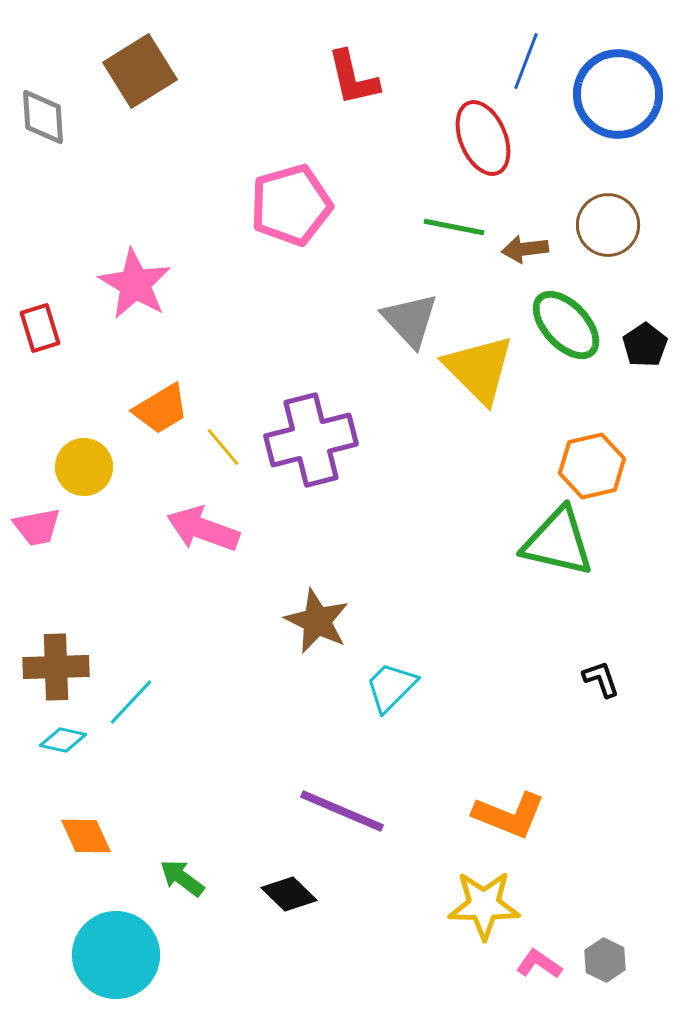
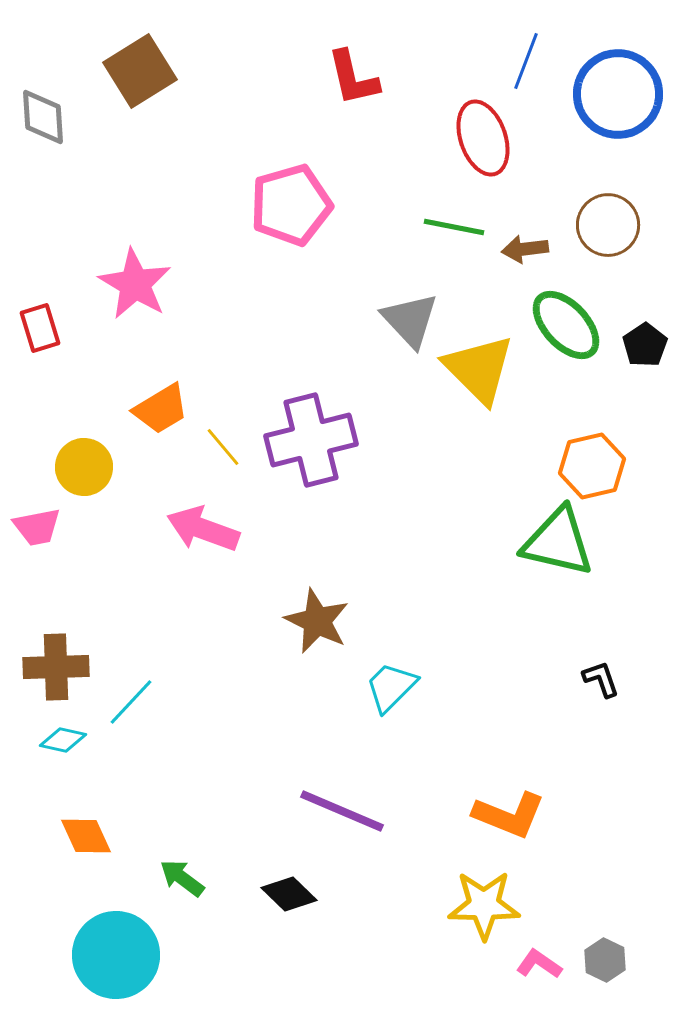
red ellipse: rotated 4 degrees clockwise
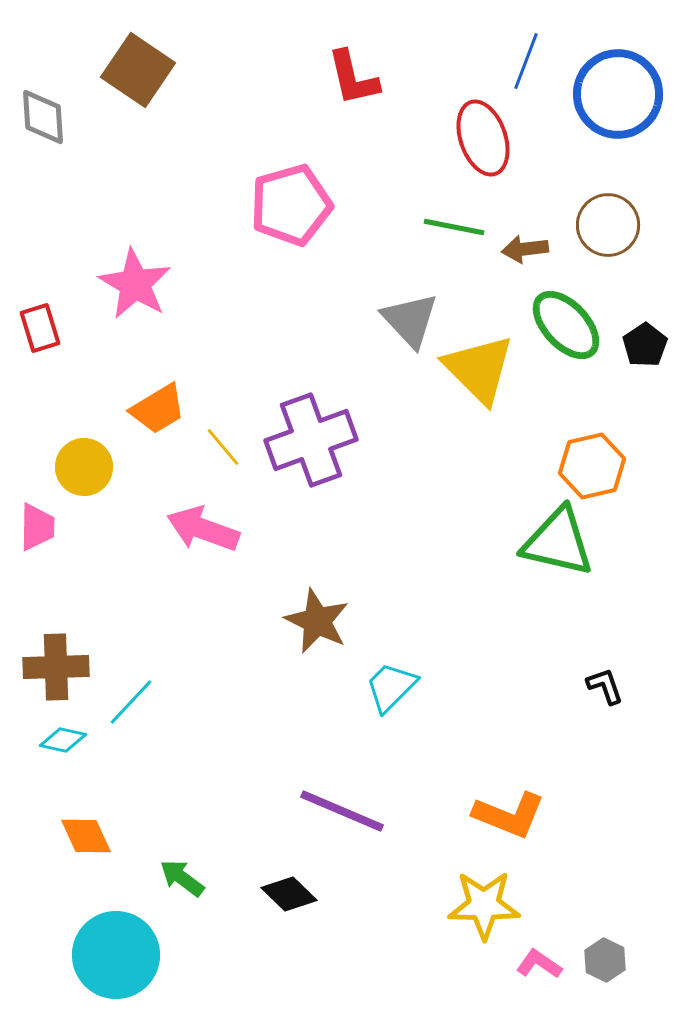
brown square: moved 2 px left, 1 px up; rotated 24 degrees counterclockwise
orange trapezoid: moved 3 px left
purple cross: rotated 6 degrees counterclockwise
pink trapezoid: rotated 78 degrees counterclockwise
black L-shape: moved 4 px right, 7 px down
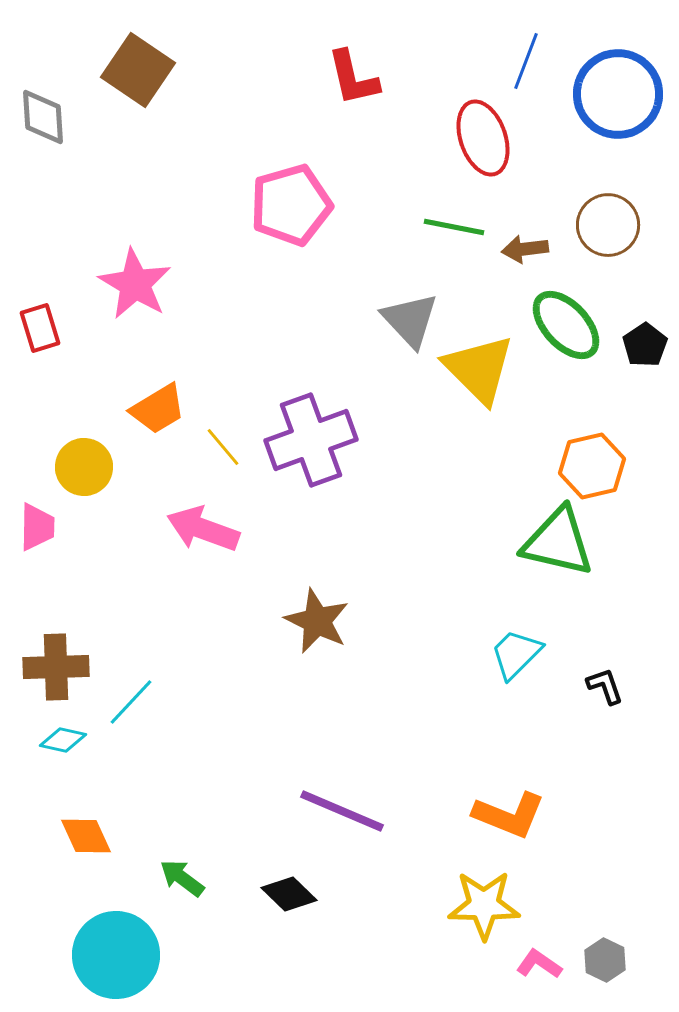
cyan trapezoid: moved 125 px right, 33 px up
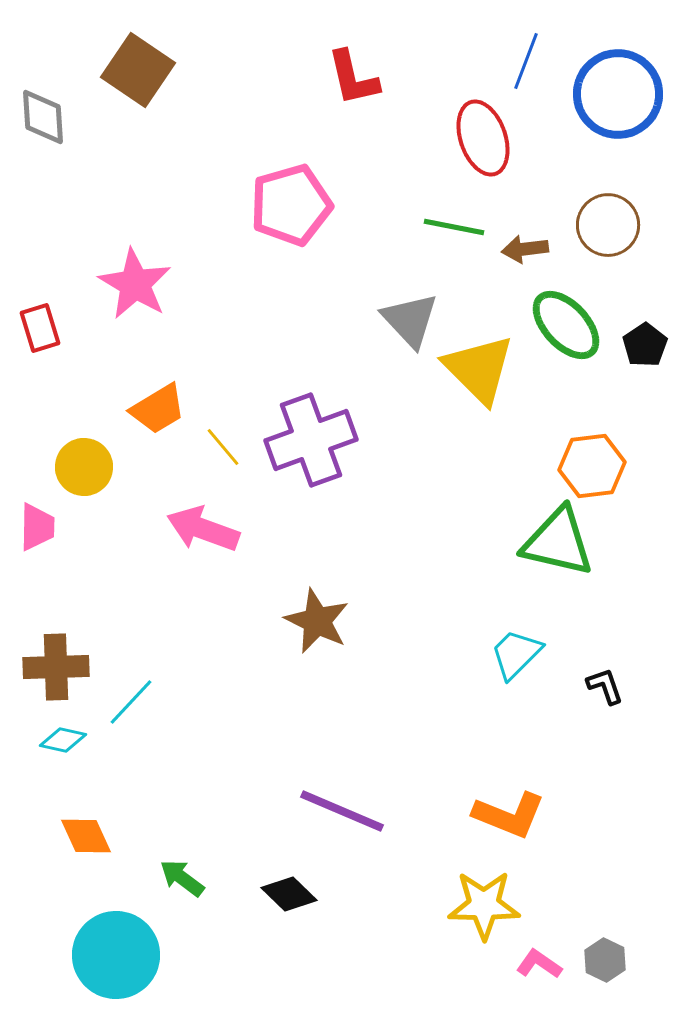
orange hexagon: rotated 6 degrees clockwise
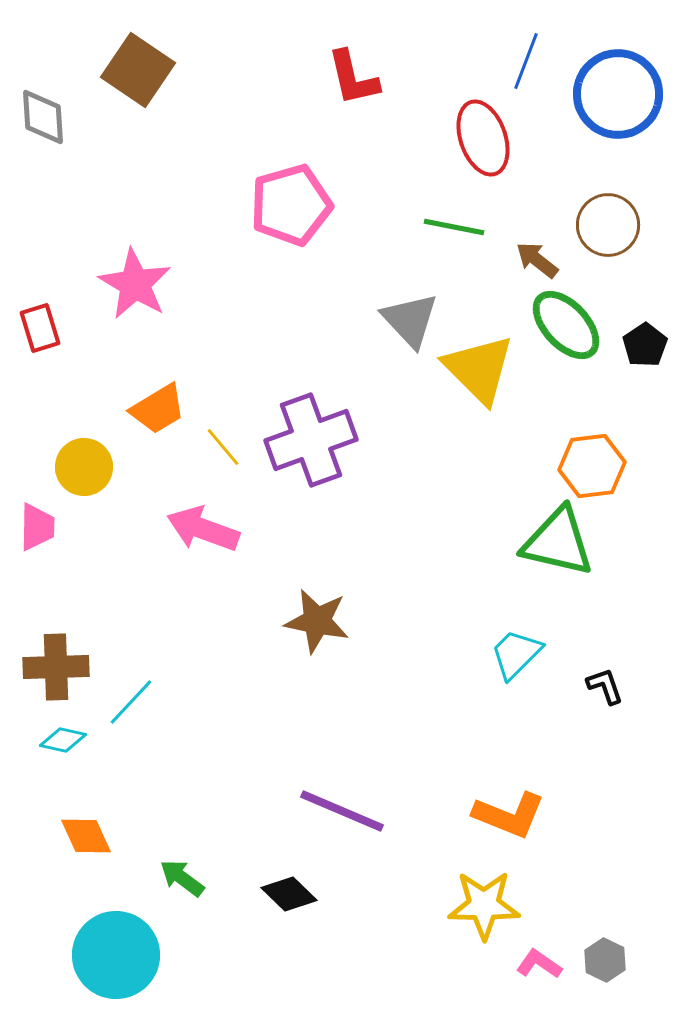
brown arrow: moved 12 px right, 11 px down; rotated 45 degrees clockwise
brown star: rotated 14 degrees counterclockwise
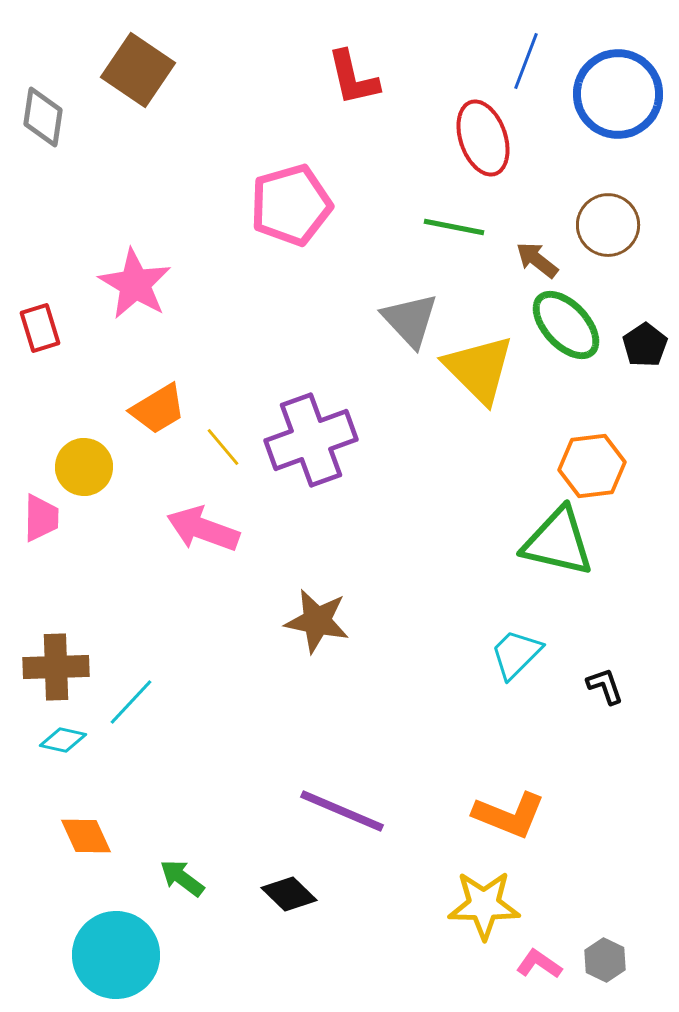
gray diamond: rotated 12 degrees clockwise
pink trapezoid: moved 4 px right, 9 px up
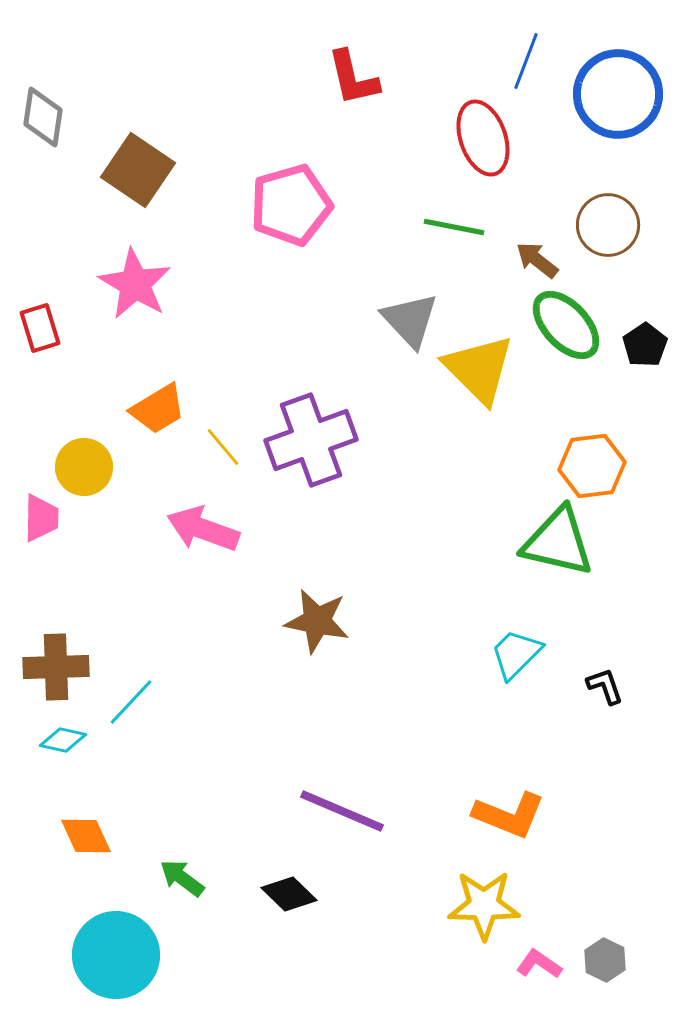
brown square: moved 100 px down
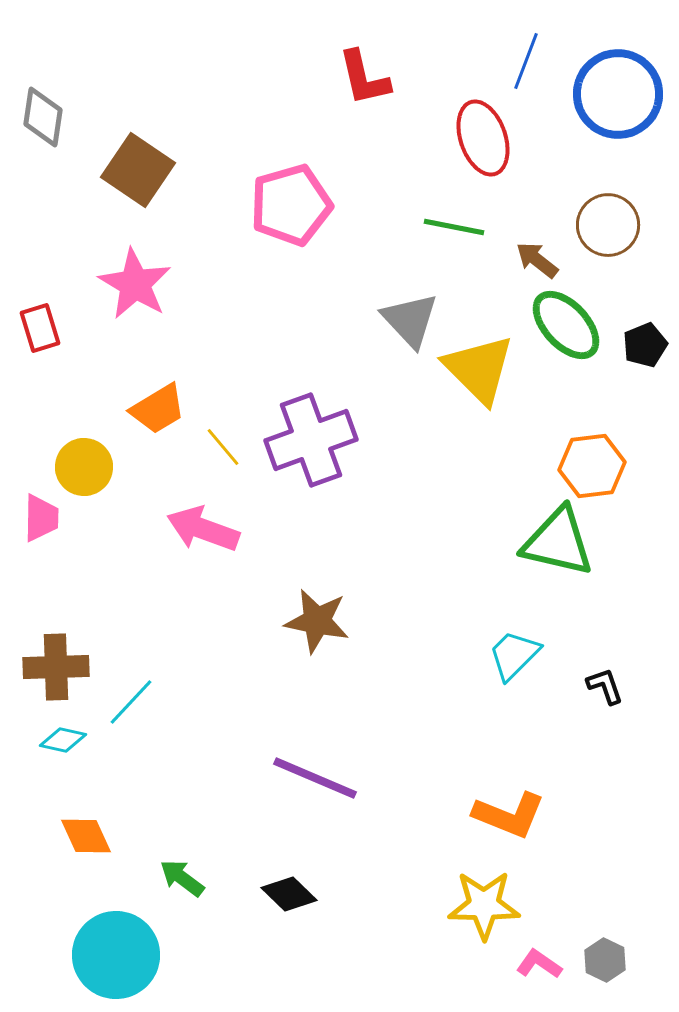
red L-shape: moved 11 px right
black pentagon: rotated 12 degrees clockwise
cyan trapezoid: moved 2 px left, 1 px down
purple line: moved 27 px left, 33 px up
